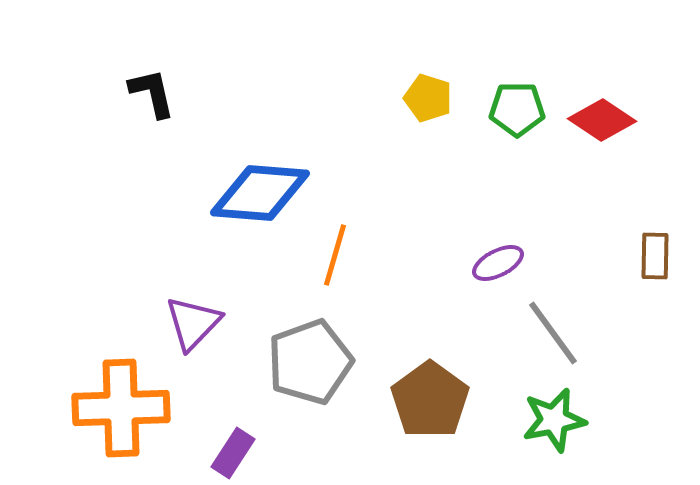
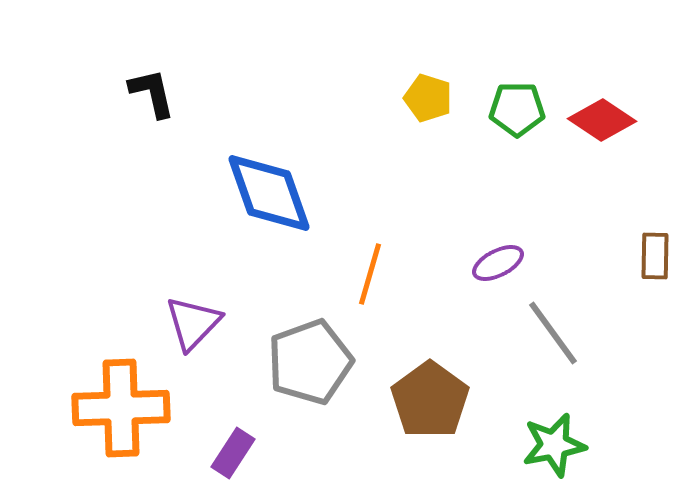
blue diamond: moved 9 px right; rotated 66 degrees clockwise
orange line: moved 35 px right, 19 px down
green star: moved 25 px down
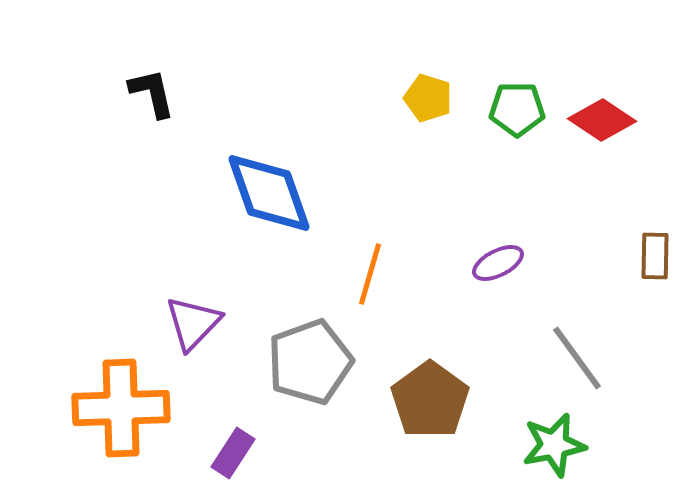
gray line: moved 24 px right, 25 px down
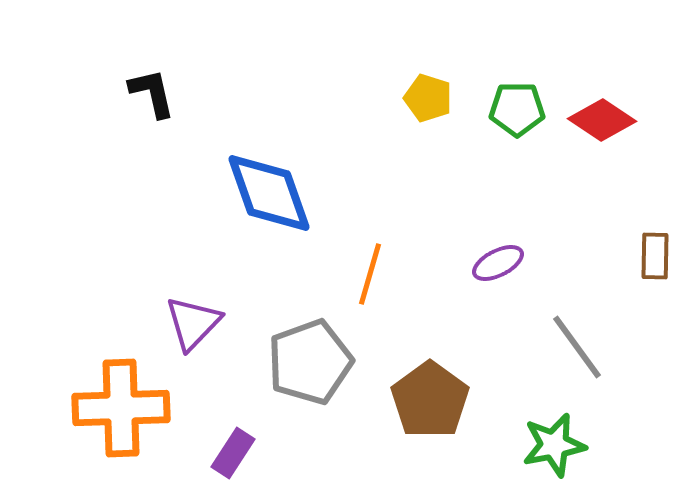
gray line: moved 11 px up
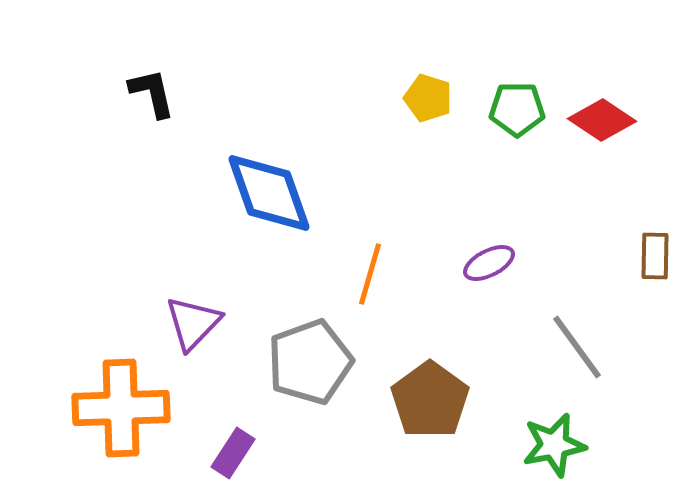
purple ellipse: moved 9 px left
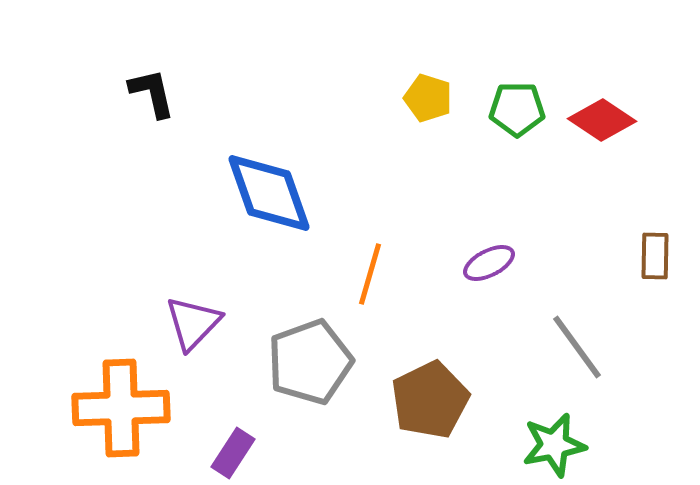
brown pentagon: rotated 10 degrees clockwise
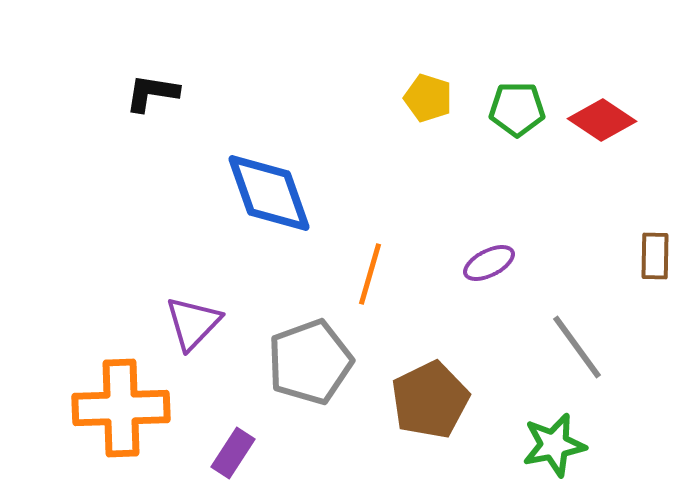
black L-shape: rotated 68 degrees counterclockwise
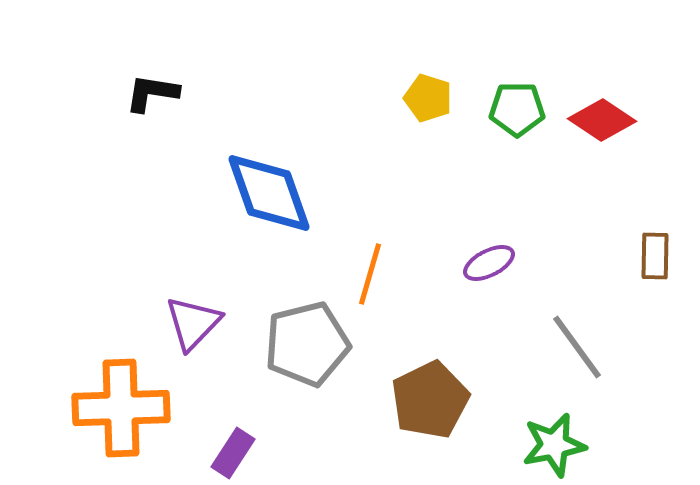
gray pentagon: moved 3 px left, 18 px up; rotated 6 degrees clockwise
